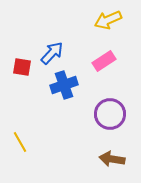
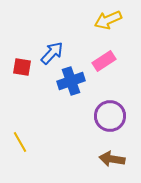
blue cross: moved 7 px right, 4 px up
purple circle: moved 2 px down
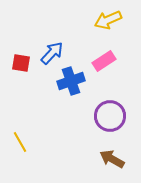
red square: moved 1 px left, 4 px up
brown arrow: rotated 20 degrees clockwise
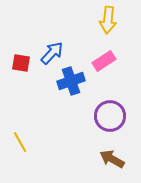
yellow arrow: rotated 60 degrees counterclockwise
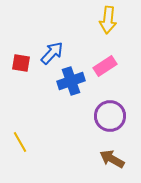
pink rectangle: moved 1 px right, 5 px down
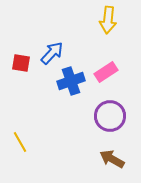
pink rectangle: moved 1 px right, 6 px down
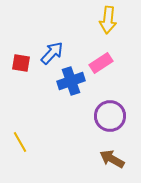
pink rectangle: moved 5 px left, 9 px up
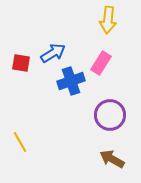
blue arrow: moved 1 px right; rotated 15 degrees clockwise
pink rectangle: rotated 25 degrees counterclockwise
purple circle: moved 1 px up
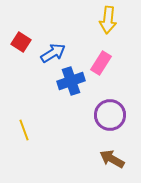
red square: moved 21 px up; rotated 24 degrees clockwise
yellow line: moved 4 px right, 12 px up; rotated 10 degrees clockwise
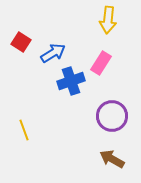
purple circle: moved 2 px right, 1 px down
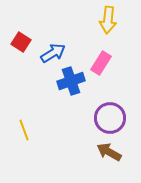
purple circle: moved 2 px left, 2 px down
brown arrow: moved 3 px left, 7 px up
